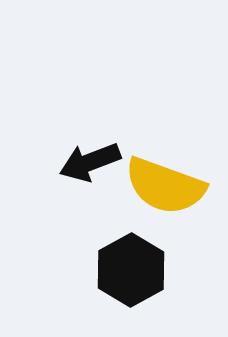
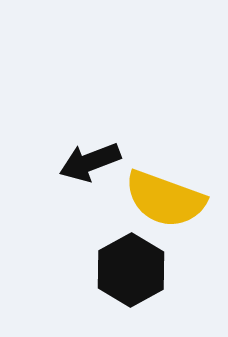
yellow semicircle: moved 13 px down
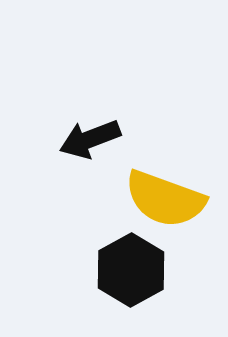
black arrow: moved 23 px up
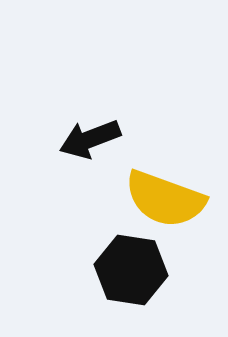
black hexagon: rotated 22 degrees counterclockwise
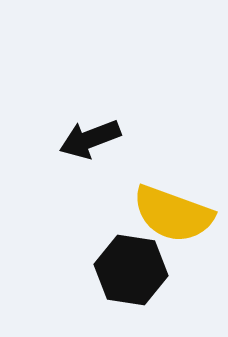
yellow semicircle: moved 8 px right, 15 px down
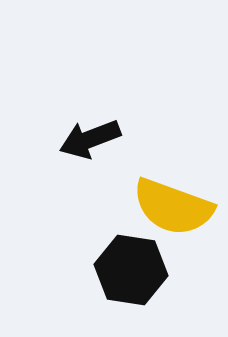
yellow semicircle: moved 7 px up
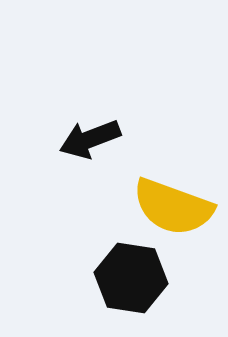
black hexagon: moved 8 px down
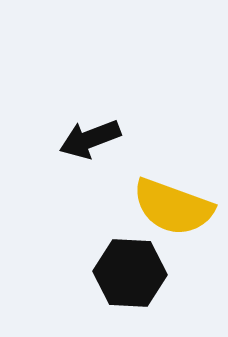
black hexagon: moved 1 px left, 5 px up; rotated 6 degrees counterclockwise
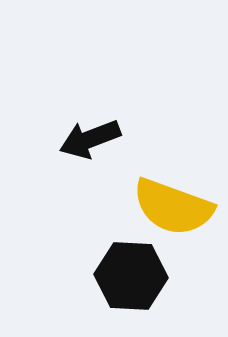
black hexagon: moved 1 px right, 3 px down
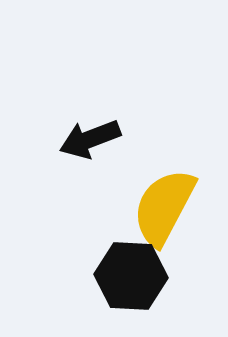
yellow semicircle: moved 9 px left; rotated 98 degrees clockwise
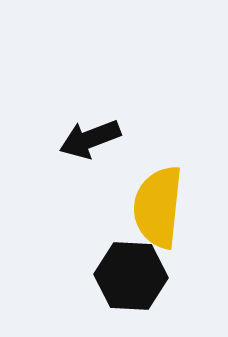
yellow semicircle: moved 6 px left; rotated 22 degrees counterclockwise
